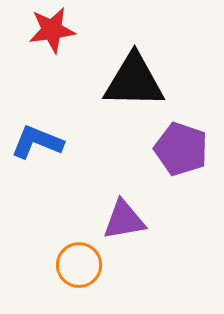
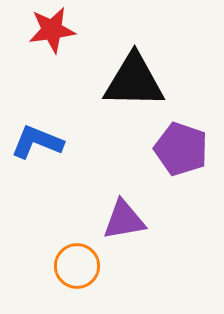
orange circle: moved 2 px left, 1 px down
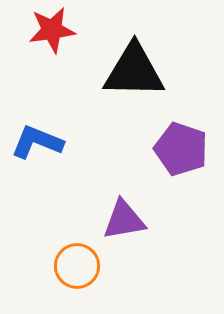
black triangle: moved 10 px up
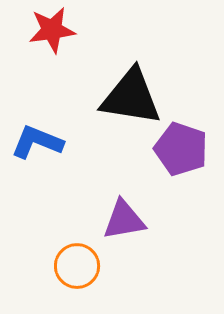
black triangle: moved 3 px left, 26 px down; rotated 8 degrees clockwise
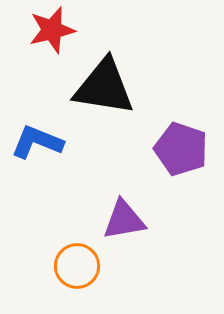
red star: rotated 6 degrees counterclockwise
black triangle: moved 27 px left, 10 px up
